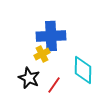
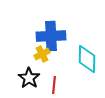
cyan diamond: moved 4 px right, 11 px up
black star: rotated 10 degrees clockwise
red line: rotated 30 degrees counterclockwise
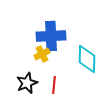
black star: moved 2 px left, 5 px down; rotated 15 degrees clockwise
